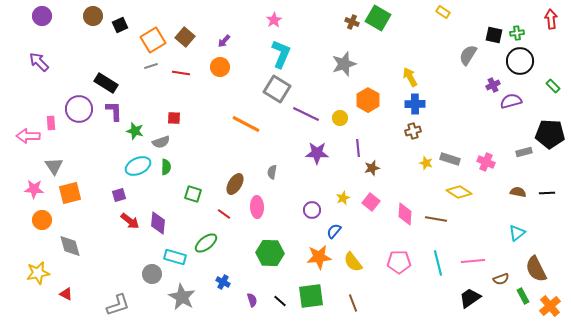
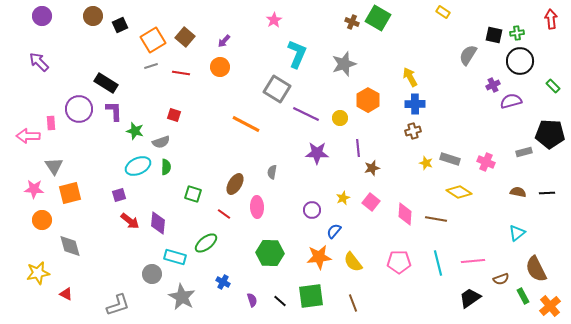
cyan L-shape at (281, 54): moved 16 px right
red square at (174, 118): moved 3 px up; rotated 16 degrees clockwise
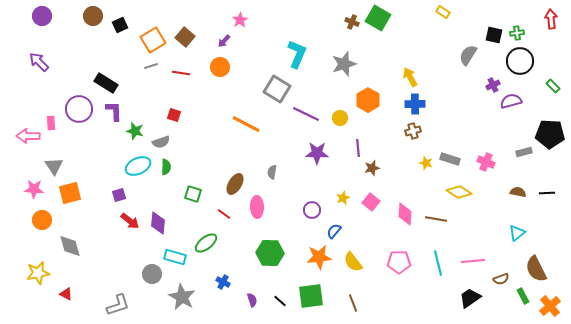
pink star at (274, 20): moved 34 px left
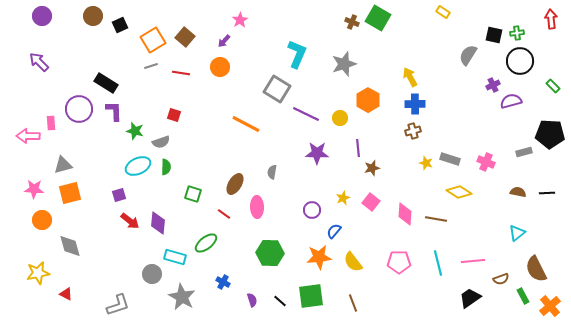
gray triangle at (54, 166): moved 9 px right, 1 px up; rotated 48 degrees clockwise
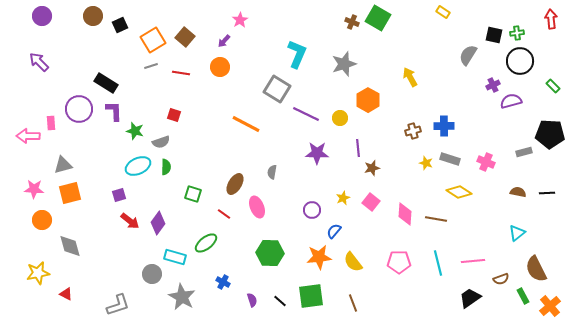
blue cross at (415, 104): moved 29 px right, 22 px down
pink ellipse at (257, 207): rotated 20 degrees counterclockwise
purple diamond at (158, 223): rotated 30 degrees clockwise
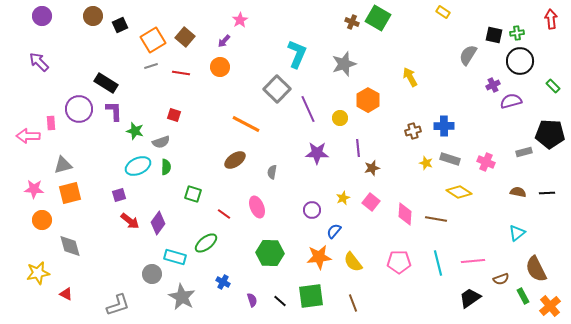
gray square at (277, 89): rotated 12 degrees clockwise
purple line at (306, 114): moved 2 px right, 5 px up; rotated 40 degrees clockwise
brown ellipse at (235, 184): moved 24 px up; rotated 25 degrees clockwise
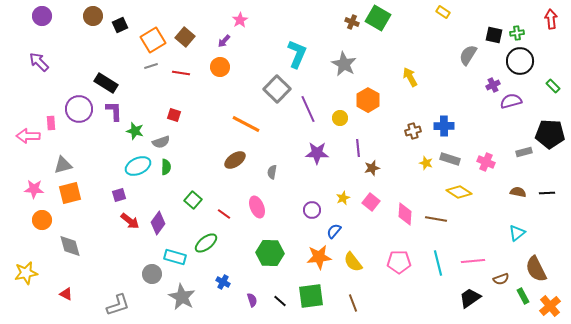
gray star at (344, 64): rotated 25 degrees counterclockwise
green square at (193, 194): moved 6 px down; rotated 24 degrees clockwise
yellow star at (38, 273): moved 12 px left
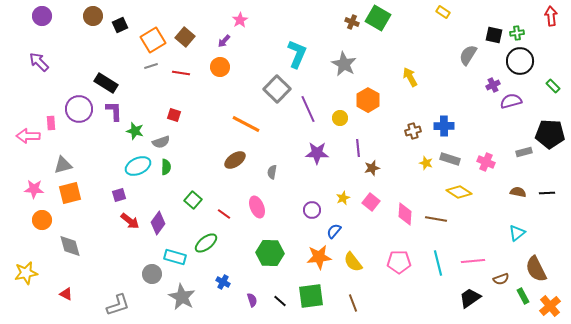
red arrow at (551, 19): moved 3 px up
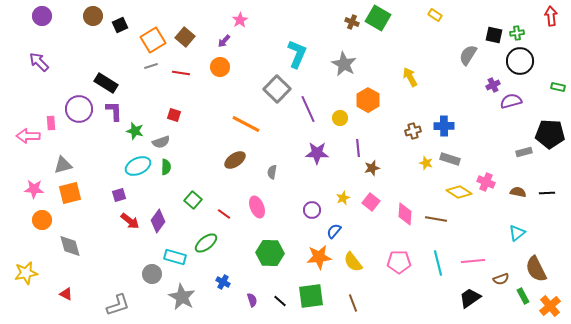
yellow rectangle at (443, 12): moved 8 px left, 3 px down
green rectangle at (553, 86): moved 5 px right, 1 px down; rotated 32 degrees counterclockwise
pink cross at (486, 162): moved 20 px down
purple diamond at (158, 223): moved 2 px up
